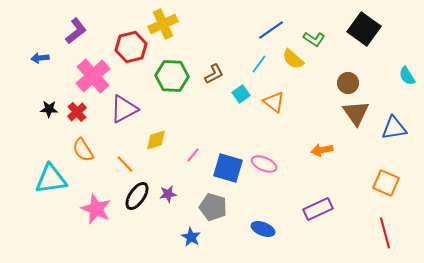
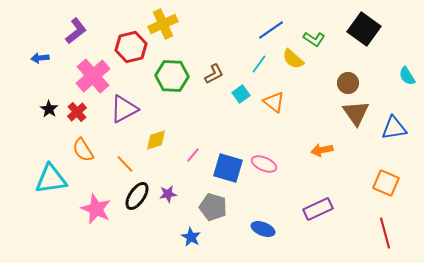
black star: rotated 30 degrees clockwise
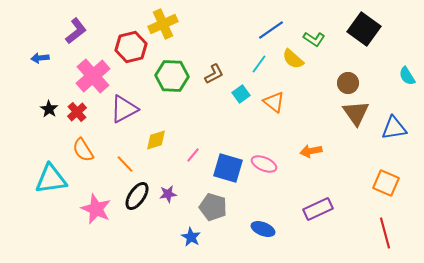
orange arrow: moved 11 px left, 1 px down
